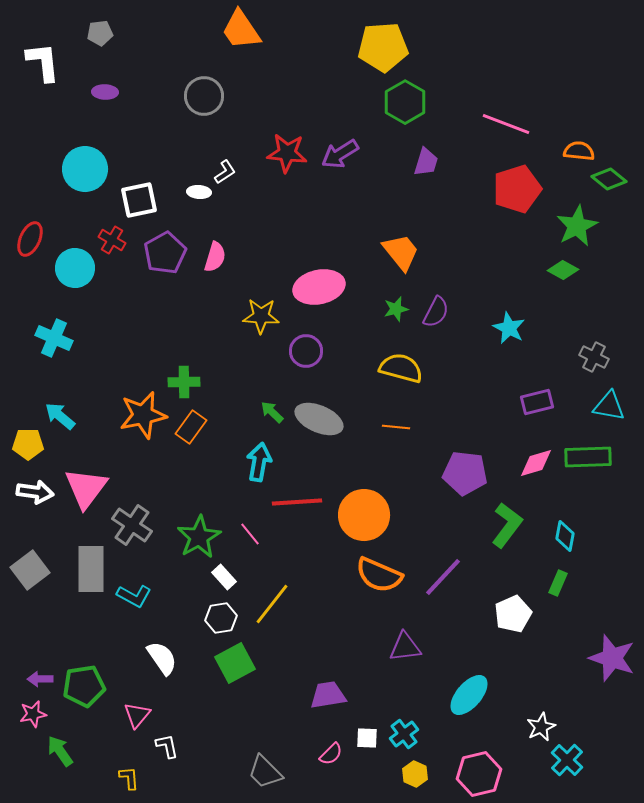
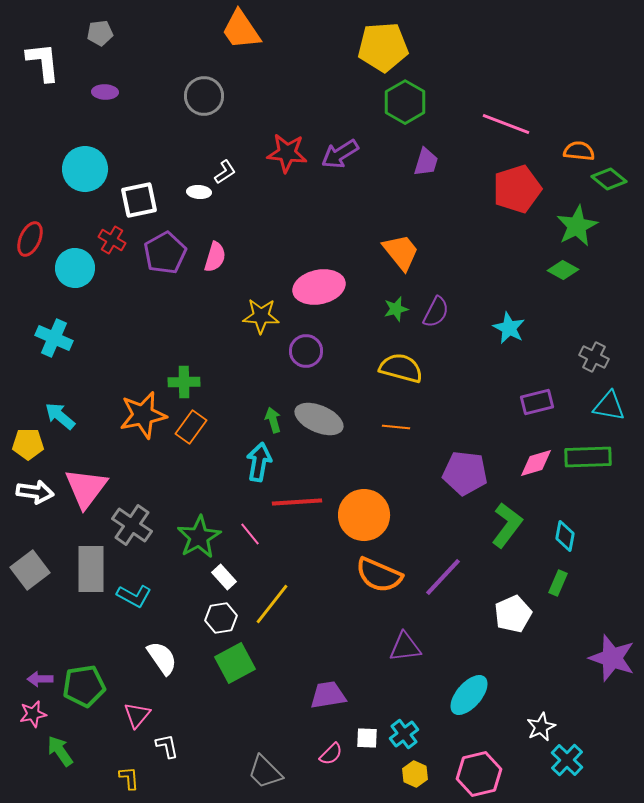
green arrow at (272, 412): moved 1 px right, 8 px down; rotated 30 degrees clockwise
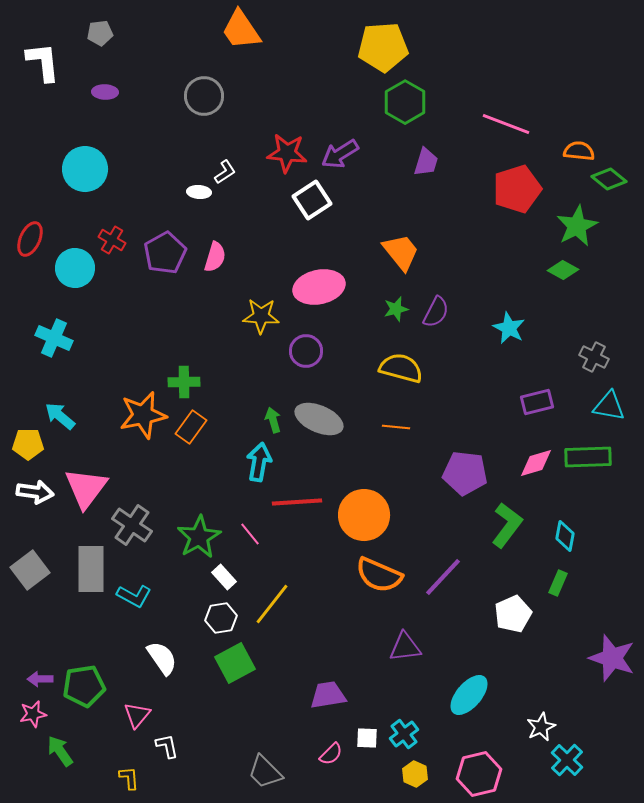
white square at (139, 200): moved 173 px right; rotated 21 degrees counterclockwise
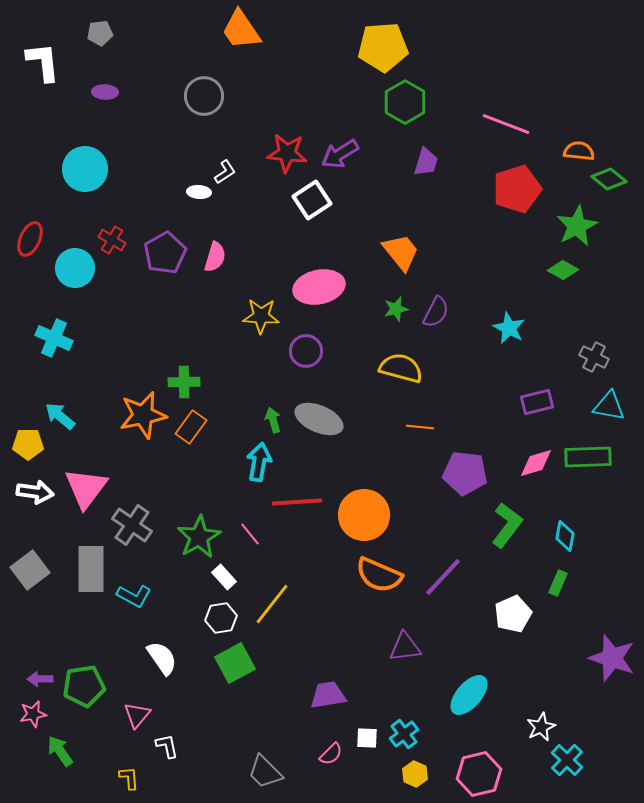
orange line at (396, 427): moved 24 px right
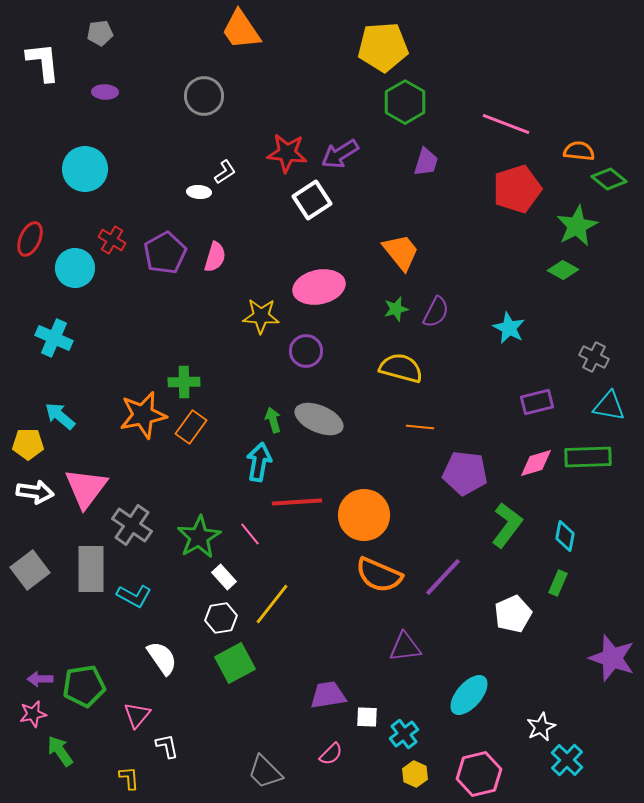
white square at (367, 738): moved 21 px up
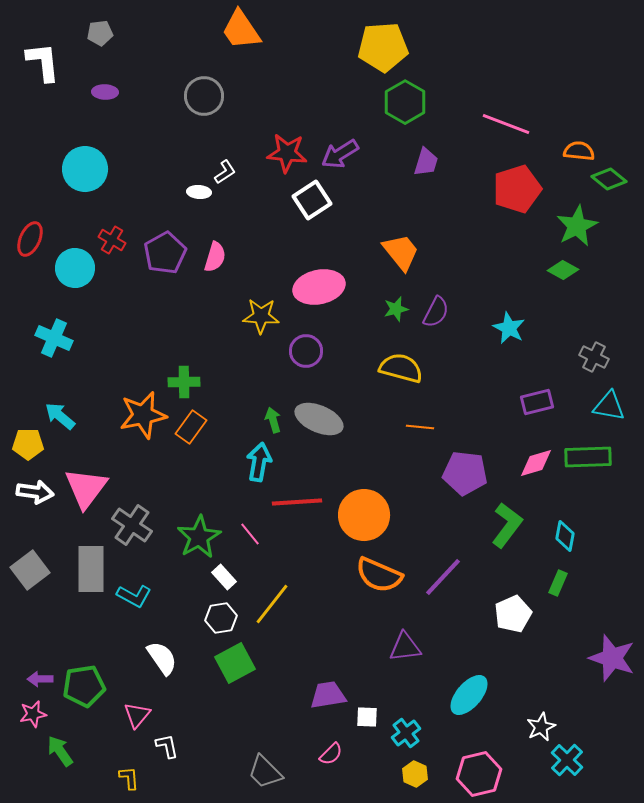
cyan cross at (404, 734): moved 2 px right, 1 px up
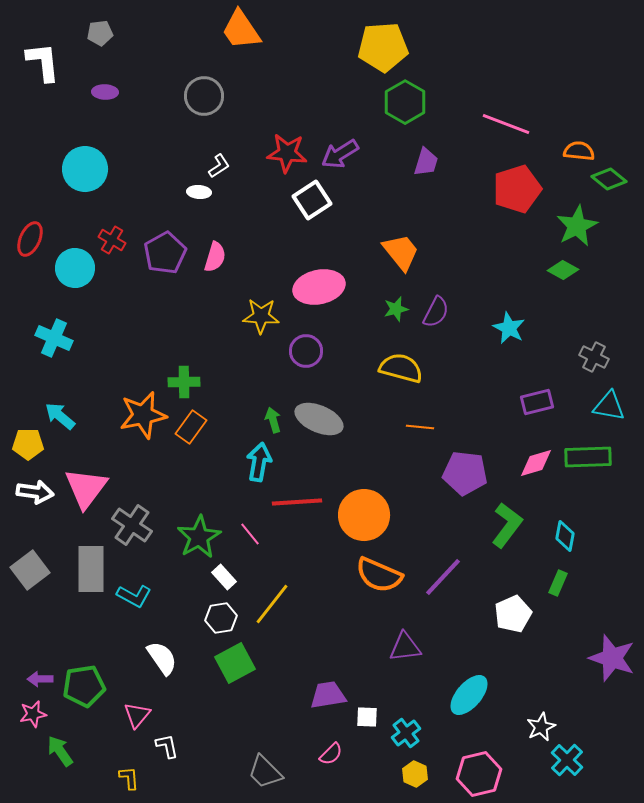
white L-shape at (225, 172): moved 6 px left, 6 px up
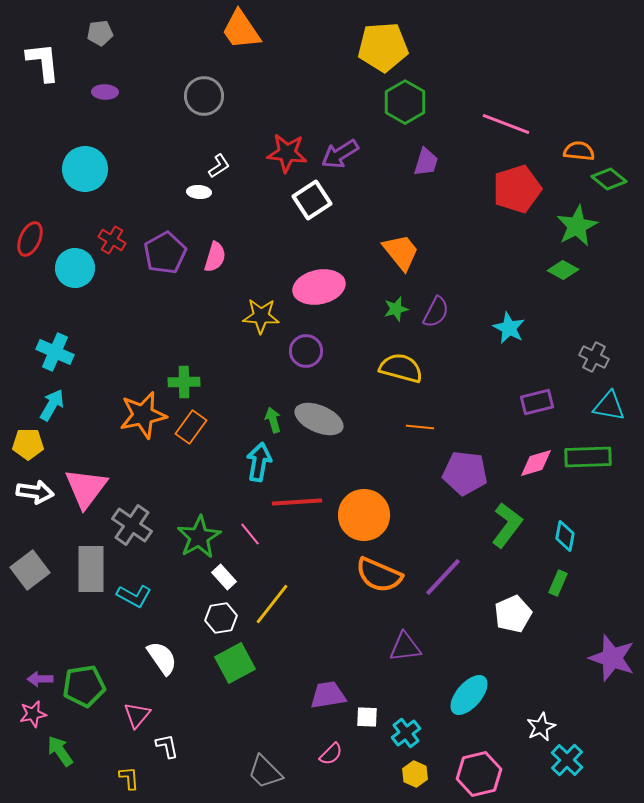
cyan cross at (54, 338): moved 1 px right, 14 px down
cyan arrow at (60, 416): moved 8 px left, 11 px up; rotated 80 degrees clockwise
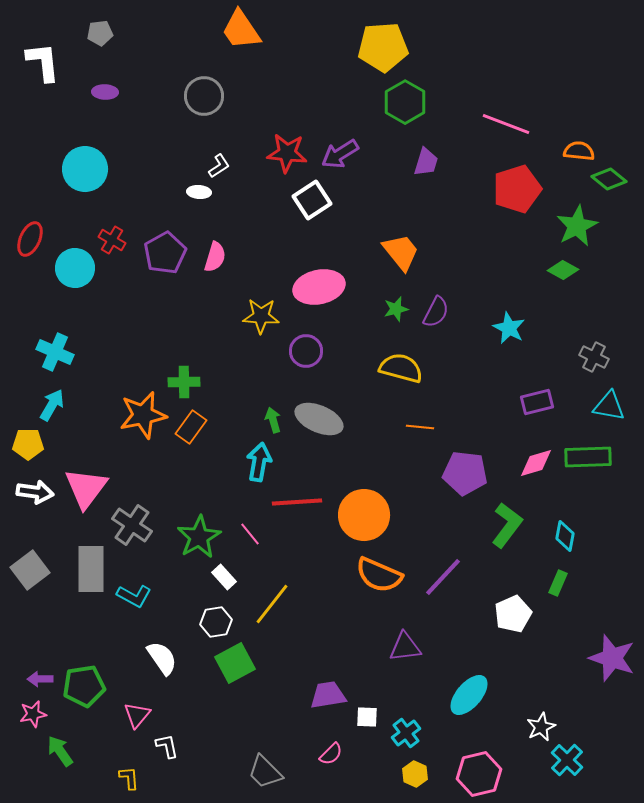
white hexagon at (221, 618): moved 5 px left, 4 px down
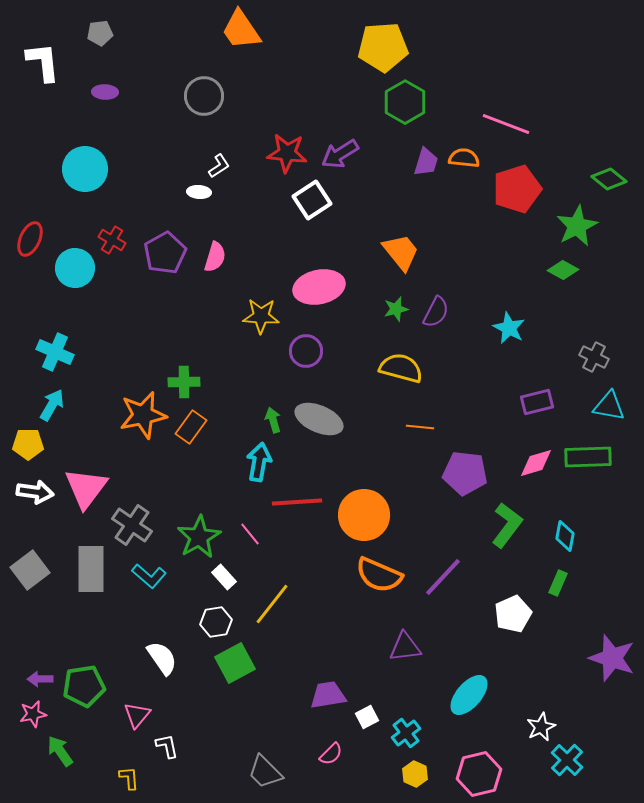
orange semicircle at (579, 151): moved 115 px left, 7 px down
cyan L-shape at (134, 596): moved 15 px right, 20 px up; rotated 12 degrees clockwise
white square at (367, 717): rotated 30 degrees counterclockwise
